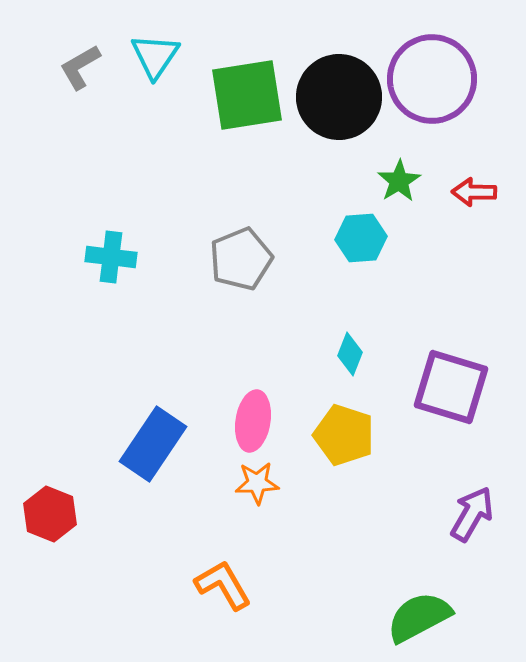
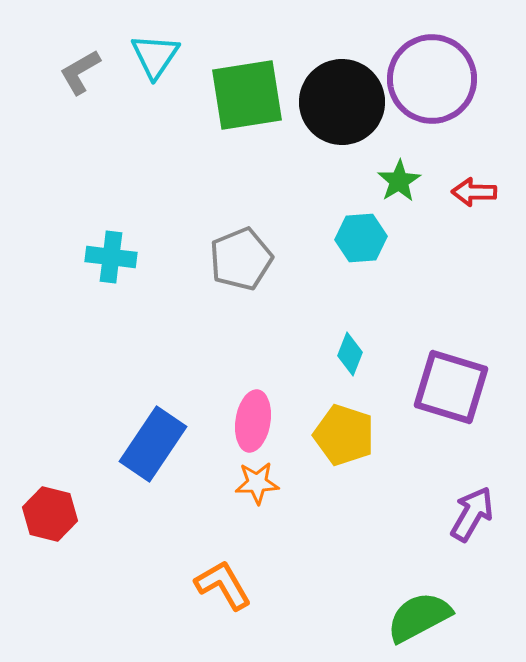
gray L-shape: moved 5 px down
black circle: moved 3 px right, 5 px down
red hexagon: rotated 8 degrees counterclockwise
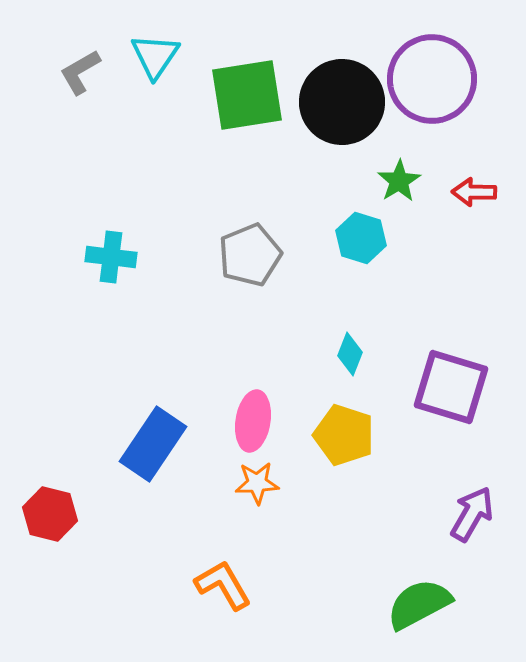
cyan hexagon: rotated 21 degrees clockwise
gray pentagon: moved 9 px right, 4 px up
green semicircle: moved 13 px up
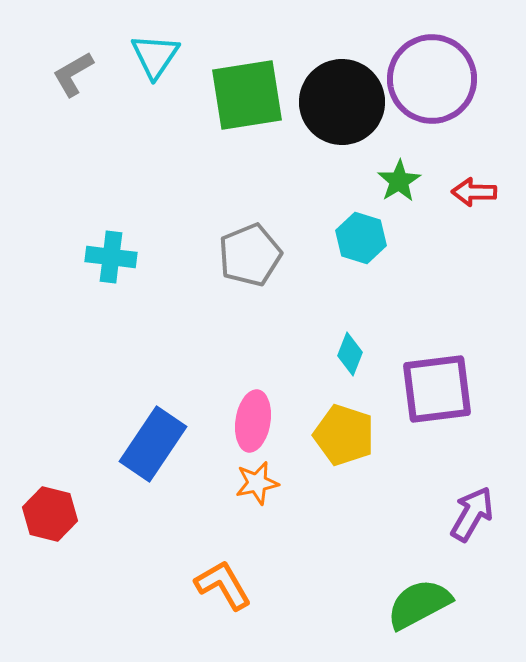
gray L-shape: moved 7 px left, 2 px down
purple square: moved 14 px left, 2 px down; rotated 24 degrees counterclockwise
orange star: rotated 9 degrees counterclockwise
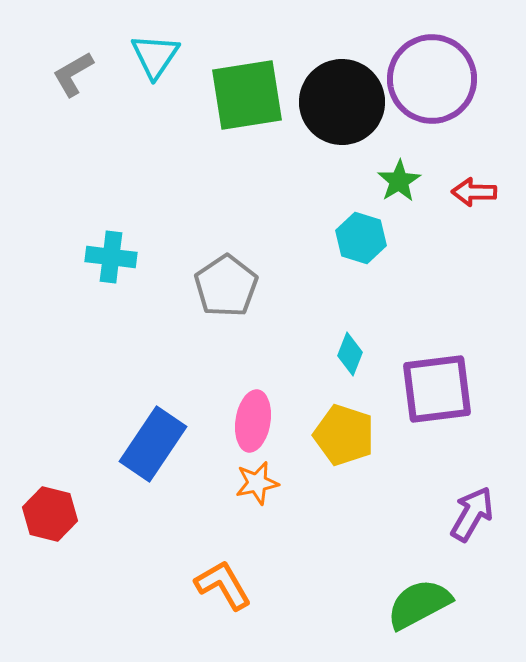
gray pentagon: moved 24 px left, 31 px down; rotated 12 degrees counterclockwise
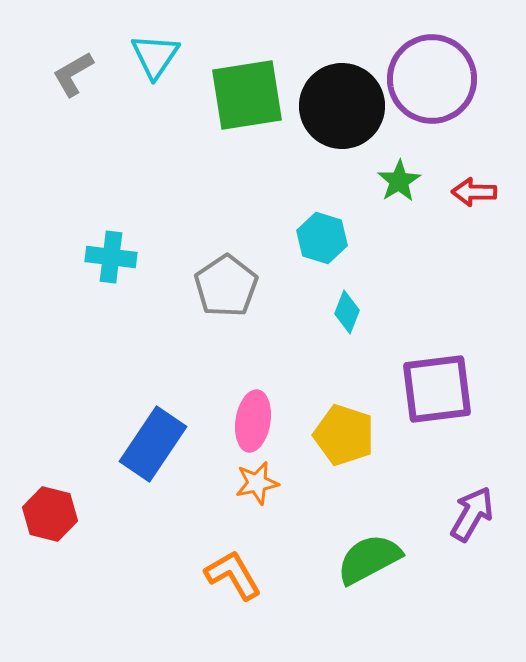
black circle: moved 4 px down
cyan hexagon: moved 39 px left
cyan diamond: moved 3 px left, 42 px up
orange L-shape: moved 10 px right, 10 px up
green semicircle: moved 50 px left, 45 px up
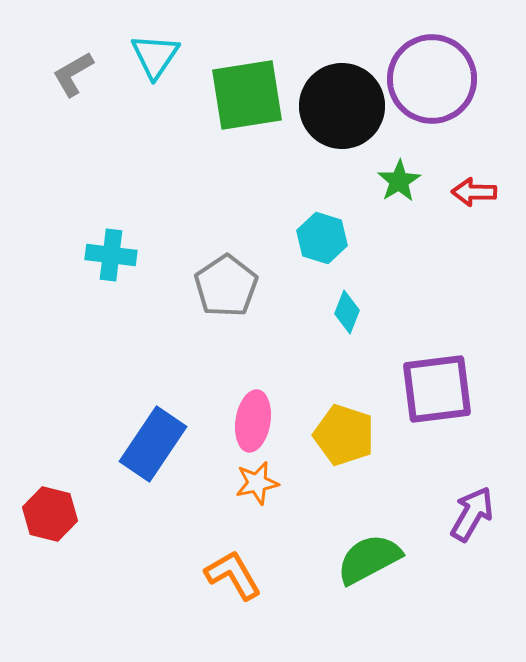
cyan cross: moved 2 px up
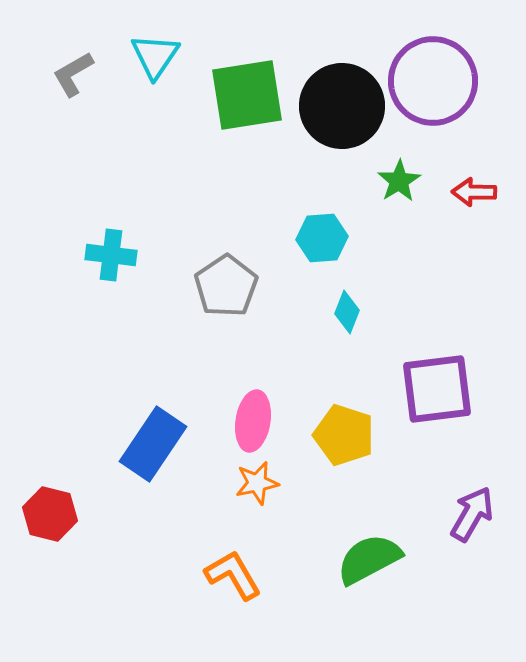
purple circle: moved 1 px right, 2 px down
cyan hexagon: rotated 21 degrees counterclockwise
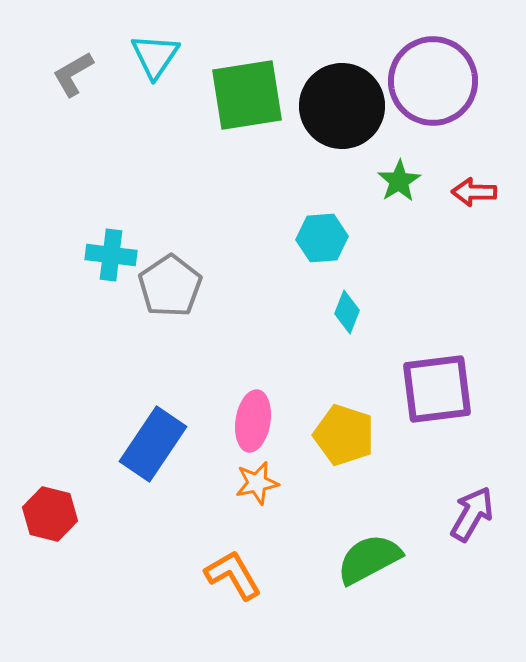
gray pentagon: moved 56 px left
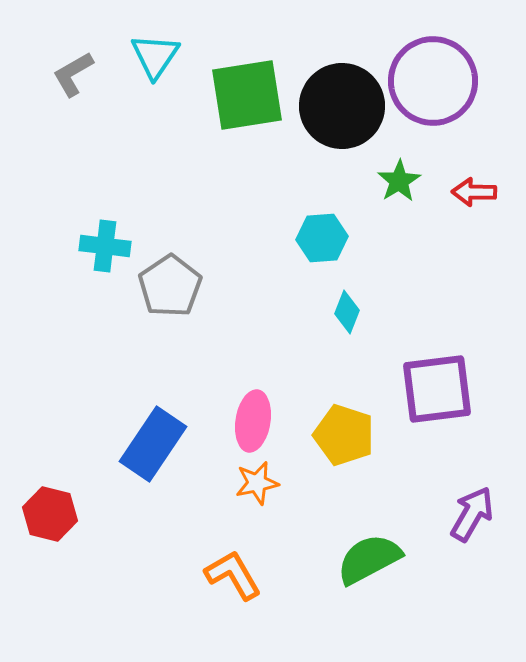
cyan cross: moved 6 px left, 9 px up
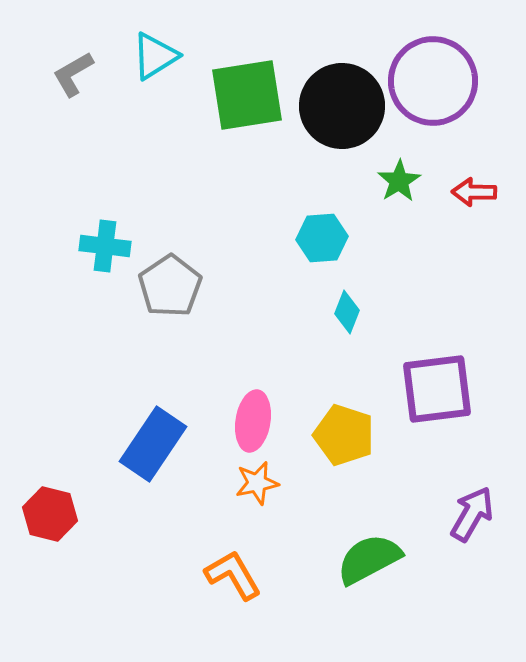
cyan triangle: rotated 24 degrees clockwise
